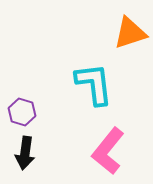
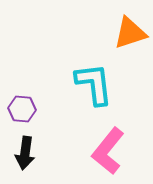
purple hexagon: moved 3 px up; rotated 12 degrees counterclockwise
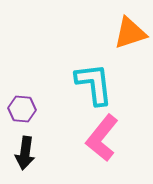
pink L-shape: moved 6 px left, 13 px up
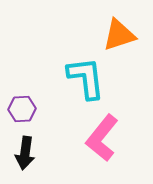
orange triangle: moved 11 px left, 2 px down
cyan L-shape: moved 8 px left, 6 px up
purple hexagon: rotated 8 degrees counterclockwise
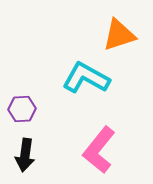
cyan L-shape: rotated 54 degrees counterclockwise
pink L-shape: moved 3 px left, 12 px down
black arrow: moved 2 px down
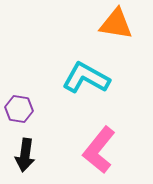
orange triangle: moved 3 px left, 11 px up; rotated 27 degrees clockwise
purple hexagon: moved 3 px left; rotated 12 degrees clockwise
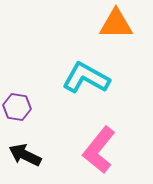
orange triangle: rotated 9 degrees counterclockwise
purple hexagon: moved 2 px left, 2 px up
black arrow: rotated 108 degrees clockwise
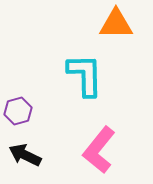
cyan L-shape: moved 1 px left, 3 px up; rotated 60 degrees clockwise
purple hexagon: moved 1 px right, 4 px down; rotated 24 degrees counterclockwise
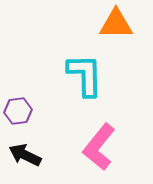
purple hexagon: rotated 8 degrees clockwise
pink L-shape: moved 3 px up
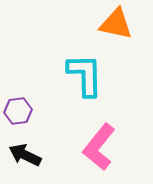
orange triangle: rotated 12 degrees clockwise
